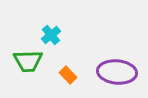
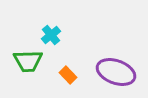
purple ellipse: moved 1 px left; rotated 15 degrees clockwise
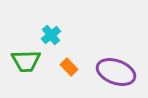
green trapezoid: moved 2 px left
orange rectangle: moved 1 px right, 8 px up
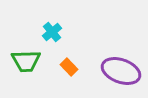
cyan cross: moved 1 px right, 3 px up
purple ellipse: moved 5 px right, 1 px up
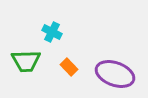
cyan cross: rotated 24 degrees counterclockwise
purple ellipse: moved 6 px left, 3 px down
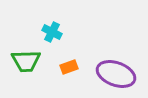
orange rectangle: rotated 66 degrees counterclockwise
purple ellipse: moved 1 px right
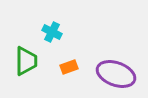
green trapezoid: rotated 88 degrees counterclockwise
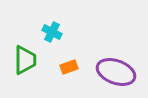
green trapezoid: moved 1 px left, 1 px up
purple ellipse: moved 2 px up
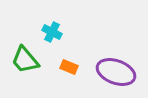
green trapezoid: rotated 140 degrees clockwise
orange rectangle: rotated 42 degrees clockwise
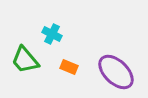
cyan cross: moved 2 px down
purple ellipse: rotated 24 degrees clockwise
